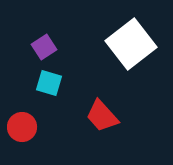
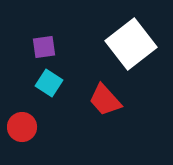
purple square: rotated 25 degrees clockwise
cyan square: rotated 16 degrees clockwise
red trapezoid: moved 3 px right, 16 px up
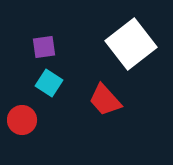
red circle: moved 7 px up
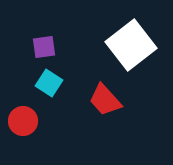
white square: moved 1 px down
red circle: moved 1 px right, 1 px down
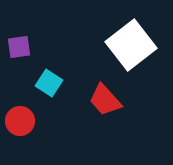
purple square: moved 25 px left
red circle: moved 3 px left
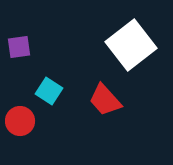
cyan square: moved 8 px down
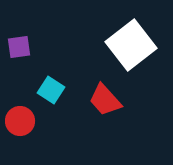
cyan square: moved 2 px right, 1 px up
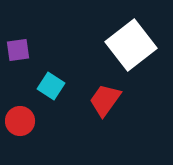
purple square: moved 1 px left, 3 px down
cyan square: moved 4 px up
red trapezoid: rotated 78 degrees clockwise
